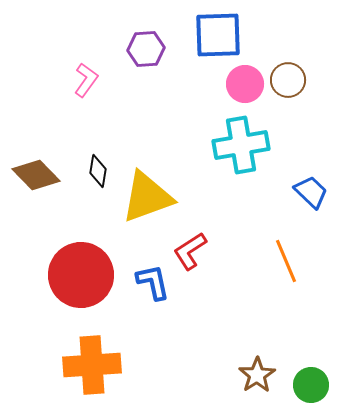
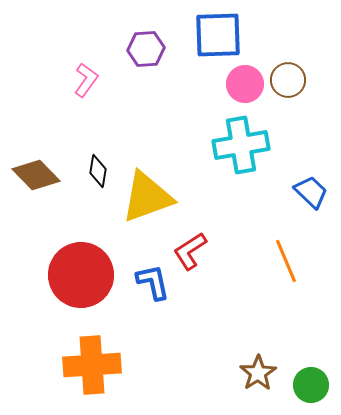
brown star: moved 1 px right, 2 px up
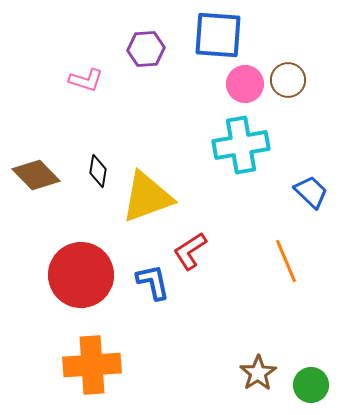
blue square: rotated 6 degrees clockwise
pink L-shape: rotated 72 degrees clockwise
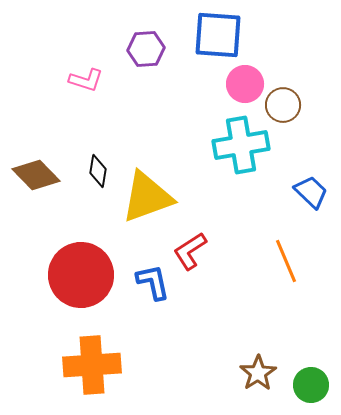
brown circle: moved 5 px left, 25 px down
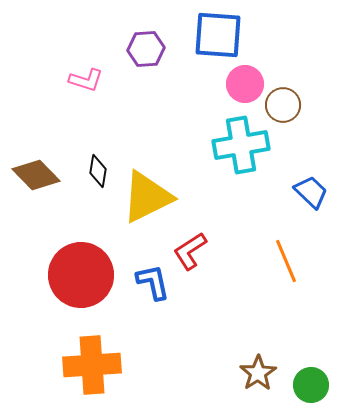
yellow triangle: rotated 6 degrees counterclockwise
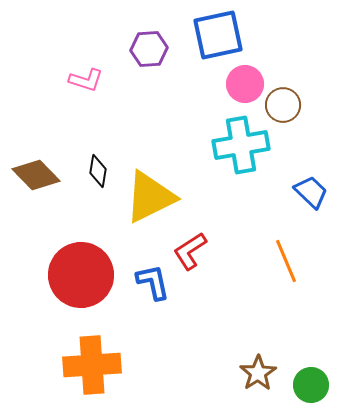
blue square: rotated 16 degrees counterclockwise
purple hexagon: moved 3 px right
yellow triangle: moved 3 px right
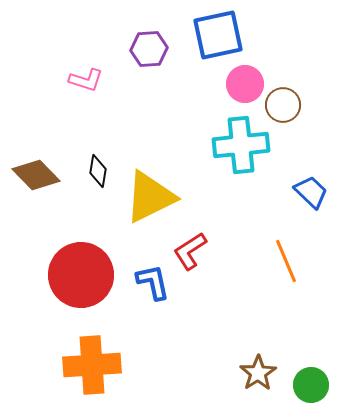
cyan cross: rotated 4 degrees clockwise
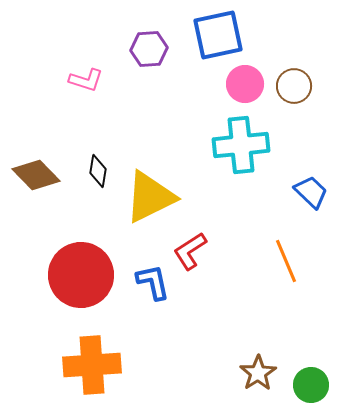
brown circle: moved 11 px right, 19 px up
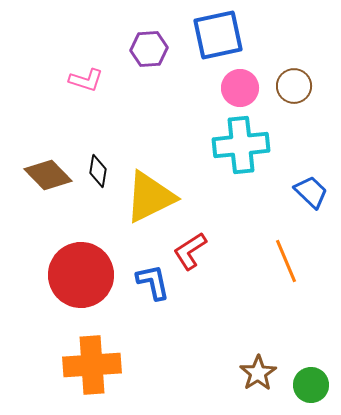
pink circle: moved 5 px left, 4 px down
brown diamond: moved 12 px right
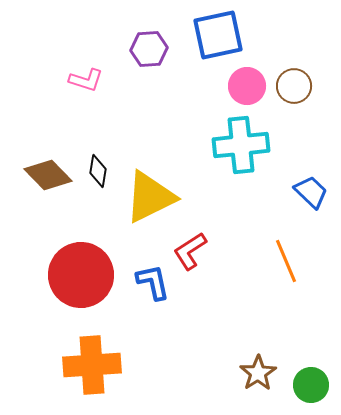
pink circle: moved 7 px right, 2 px up
